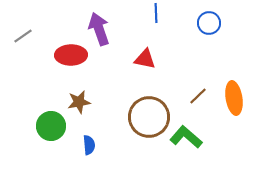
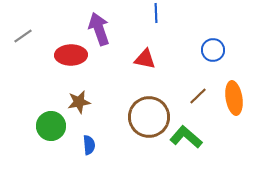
blue circle: moved 4 px right, 27 px down
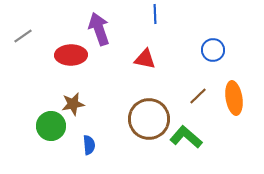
blue line: moved 1 px left, 1 px down
brown star: moved 6 px left, 2 px down
brown circle: moved 2 px down
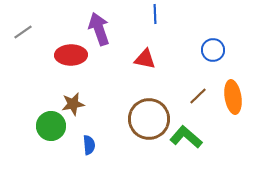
gray line: moved 4 px up
orange ellipse: moved 1 px left, 1 px up
